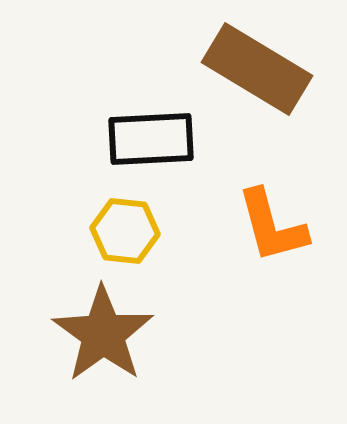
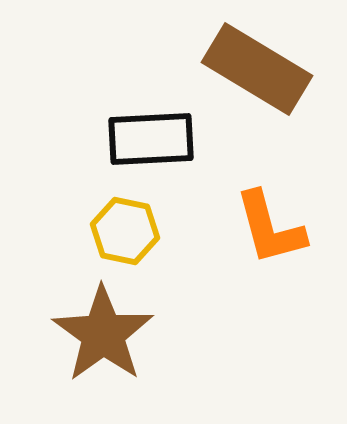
orange L-shape: moved 2 px left, 2 px down
yellow hexagon: rotated 6 degrees clockwise
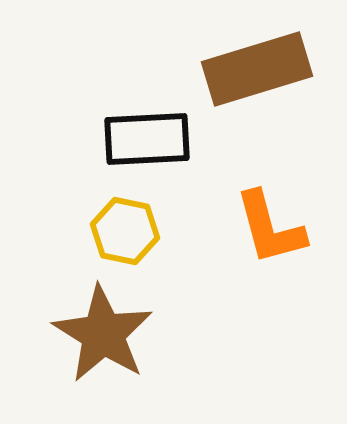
brown rectangle: rotated 48 degrees counterclockwise
black rectangle: moved 4 px left
brown star: rotated 4 degrees counterclockwise
